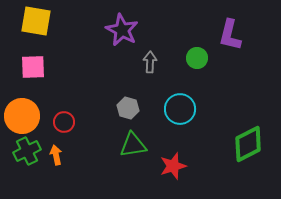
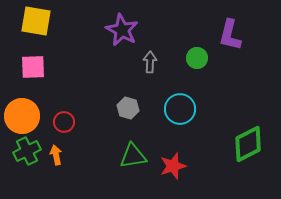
green triangle: moved 11 px down
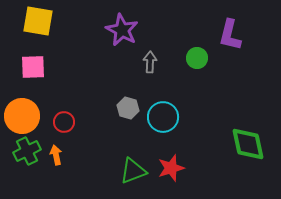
yellow square: moved 2 px right
cyan circle: moved 17 px left, 8 px down
green diamond: rotated 75 degrees counterclockwise
green triangle: moved 15 px down; rotated 12 degrees counterclockwise
red star: moved 2 px left, 2 px down
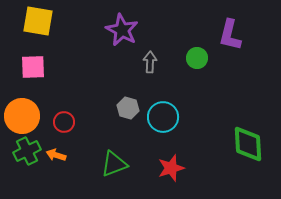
green diamond: rotated 9 degrees clockwise
orange arrow: rotated 60 degrees counterclockwise
green triangle: moved 19 px left, 7 px up
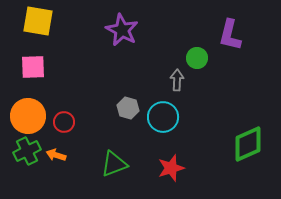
gray arrow: moved 27 px right, 18 px down
orange circle: moved 6 px right
green diamond: rotated 69 degrees clockwise
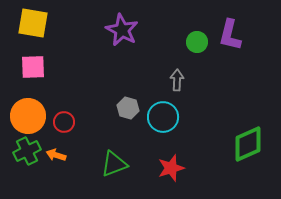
yellow square: moved 5 px left, 2 px down
green circle: moved 16 px up
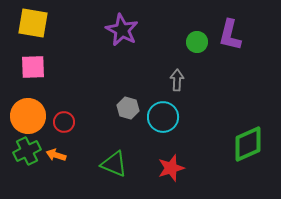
green triangle: rotated 44 degrees clockwise
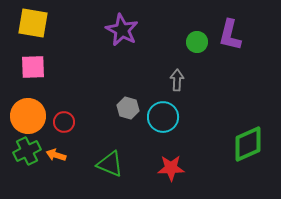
green triangle: moved 4 px left
red star: rotated 16 degrees clockwise
